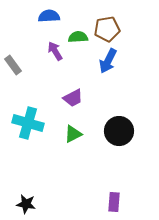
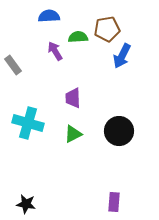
blue arrow: moved 14 px right, 5 px up
purple trapezoid: rotated 115 degrees clockwise
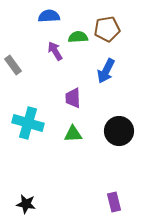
blue arrow: moved 16 px left, 15 px down
green triangle: rotated 24 degrees clockwise
purple rectangle: rotated 18 degrees counterclockwise
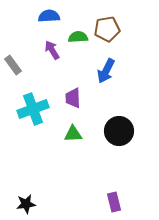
purple arrow: moved 3 px left, 1 px up
cyan cross: moved 5 px right, 14 px up; rotated 36 degrees counterclockwise
black star: rotated 18 degrees counterclockwise
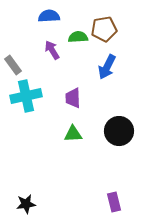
brown pentagon: moved 3 px left
blue arrow: moved 1 px right, 4 px up
cyan cross: moved 7 px left, 13 px up; rotated 8 degrees clockwise
